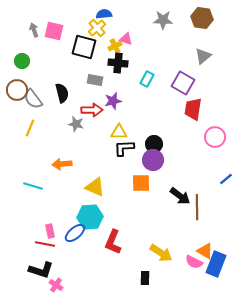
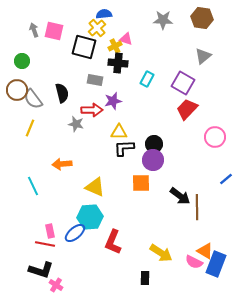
red trapezoid at (193, 109): moved 6 px left; rotated 35 degrees clockwise
cyan line at (33, 186): rotated 48 degrees clockwise
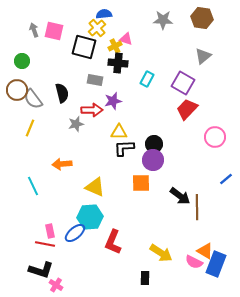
gray star at (76, 124): rotated 28 degrees counterclockwise
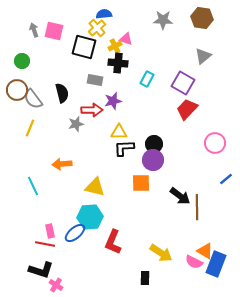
pink circle at (215, 137): moved 6 px down
yellow triangle at (95, 187): rotated 10 degrees counterclockwise
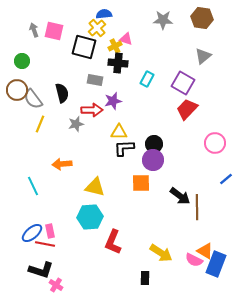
yellow line at (30, 128): moved 10 px right, 4 px up
blue ellipse at (75, 233): moved 43 px left
pink semicircle at (194, 262): moved 2 px up
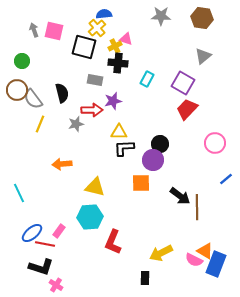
gray star at (163, 20): moved 2 px left, 4 px up
black circle at (154, 144): moved 6 px right
cyan line at (33, 186): moved 14 px left, 7 px down
pink rectangle at (50, 231): moved 9 px right; rotated 48 degrees clockwise
yellow arrow at (161, 253): rotated 120 degrees clockwise
black L-shape at (41, 270): moved 3 px up
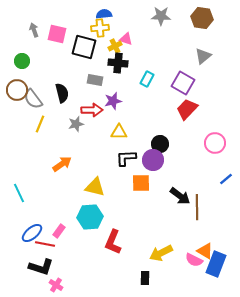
yellow cross at (97, 28): moved 3 px right; rotated 36 degrees clockwise
pink square at (54, 31): moved 3 px right, 3 px down
black L-shape at (124, 148): moved 2 px right, 10 px down
orange arrow at (62, 164): rotated 150 degrees clockwise
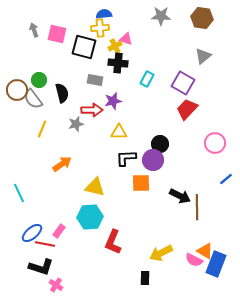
green circle at (22, 61): moved 17 px right, 19 px down
yellow line at (40, 124): moved 2 px right, 5 px down
black arrow at (180, 196): rotated 10 degrees counterclockwise
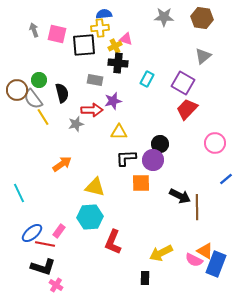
gray star at (161, 16): moved 3 px right, 1 px down
black square at (84, 47): moved 2 px up; rotated 20 degrees counterclockwise
yellow line at (42, 129): moved 1 px right, 12 px up; rotated 54 degrees counterclockwise
black L-shape at (41, 267): moved 2 px right
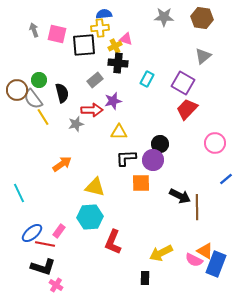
gray rectangle at (95, 80): rotated 49 degrees counterclockwise
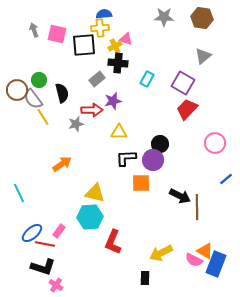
gray rectangle at (95, 80): moved 2 px right, 1 px up
yellow triangle at (95, 187): moved 6 px down
